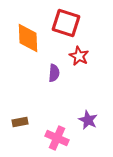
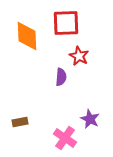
red square: rotated 20 degrees counterclockwise
orange diamond: moved 1 px left, 2 px up
purple semicircle: moved 7 px right, 4 px down
purple star: moved 2 px right, 1 px up
pink cross: moved 8 px right; rotated 10 degrees clockwise
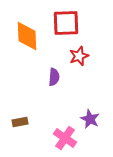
red star: rotated 24 degrees clockwise
purple semicircle: moved 7 px left
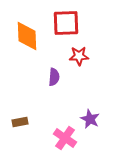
red star: rotated 18 degrees clockwise
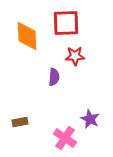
red star: moved 4 px left
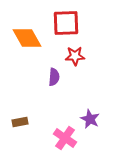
orange diamond: moved 2 px down; rotated 28 degrees counterclockwise
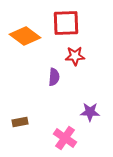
orange diamond: moved 2 px left, 2 px up; rotated 24 degrees counterclockwise
purple star: moved 7 px up; rotated 24 degrees counterclockwise
